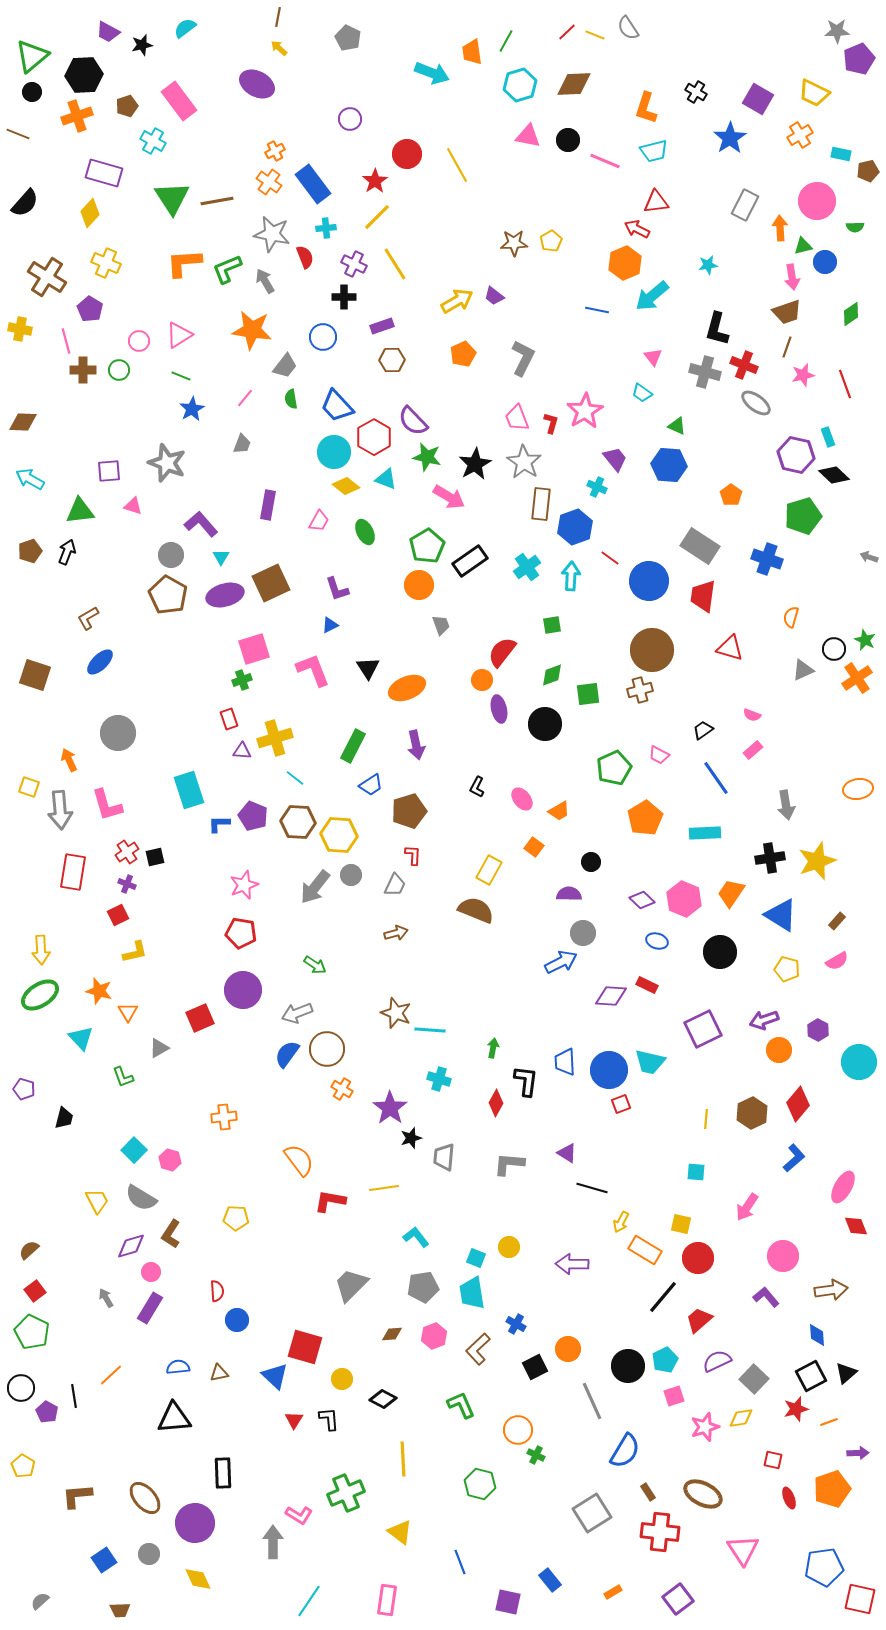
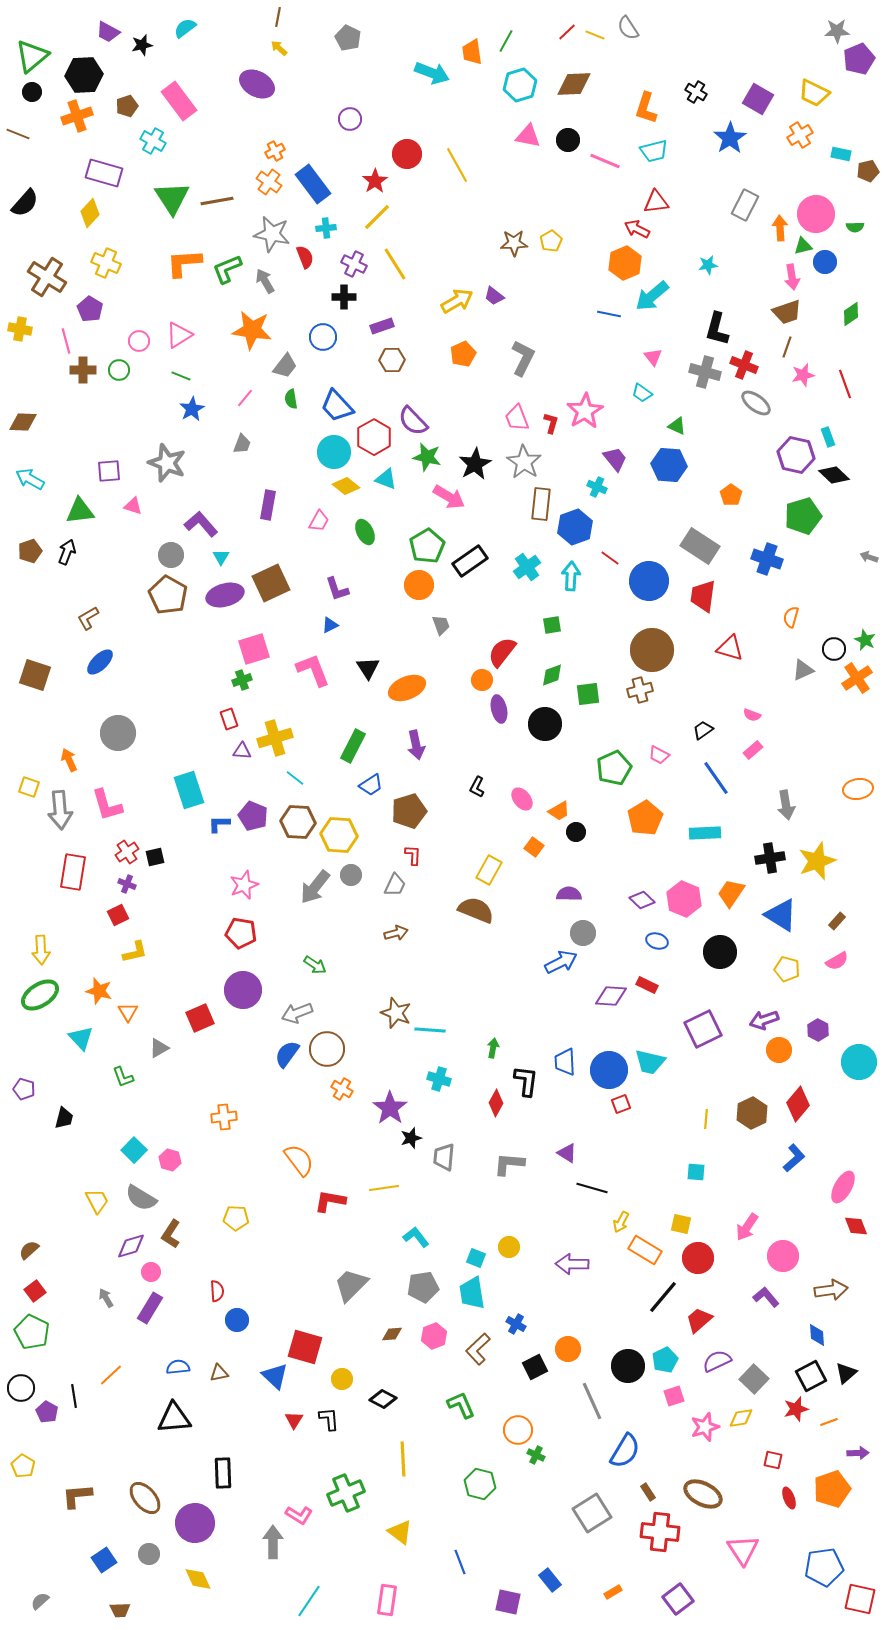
pink circle at (817, 201): moved 1 px left, 13 px down
blue line at (597, 310): moved 12 px right, 4 px down
black circle at (591, 862): moved 15 px left, 30 px up
pink arrow at (747, 1207): moved 20 px down
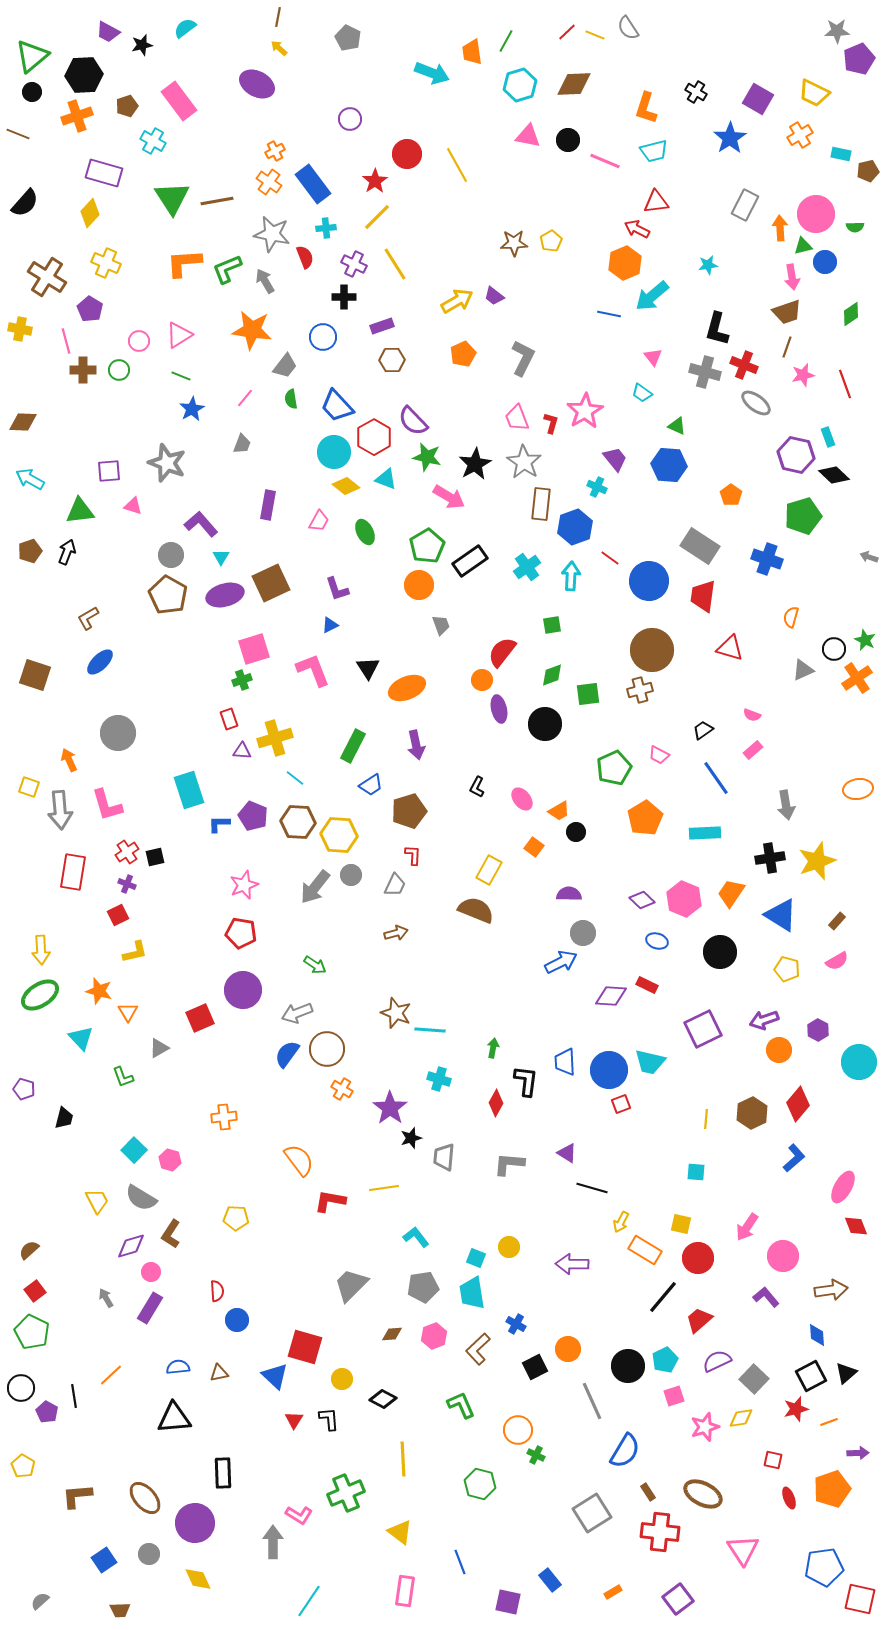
pink rectangle at (387, 1600): moved 18 px right, 9 px up
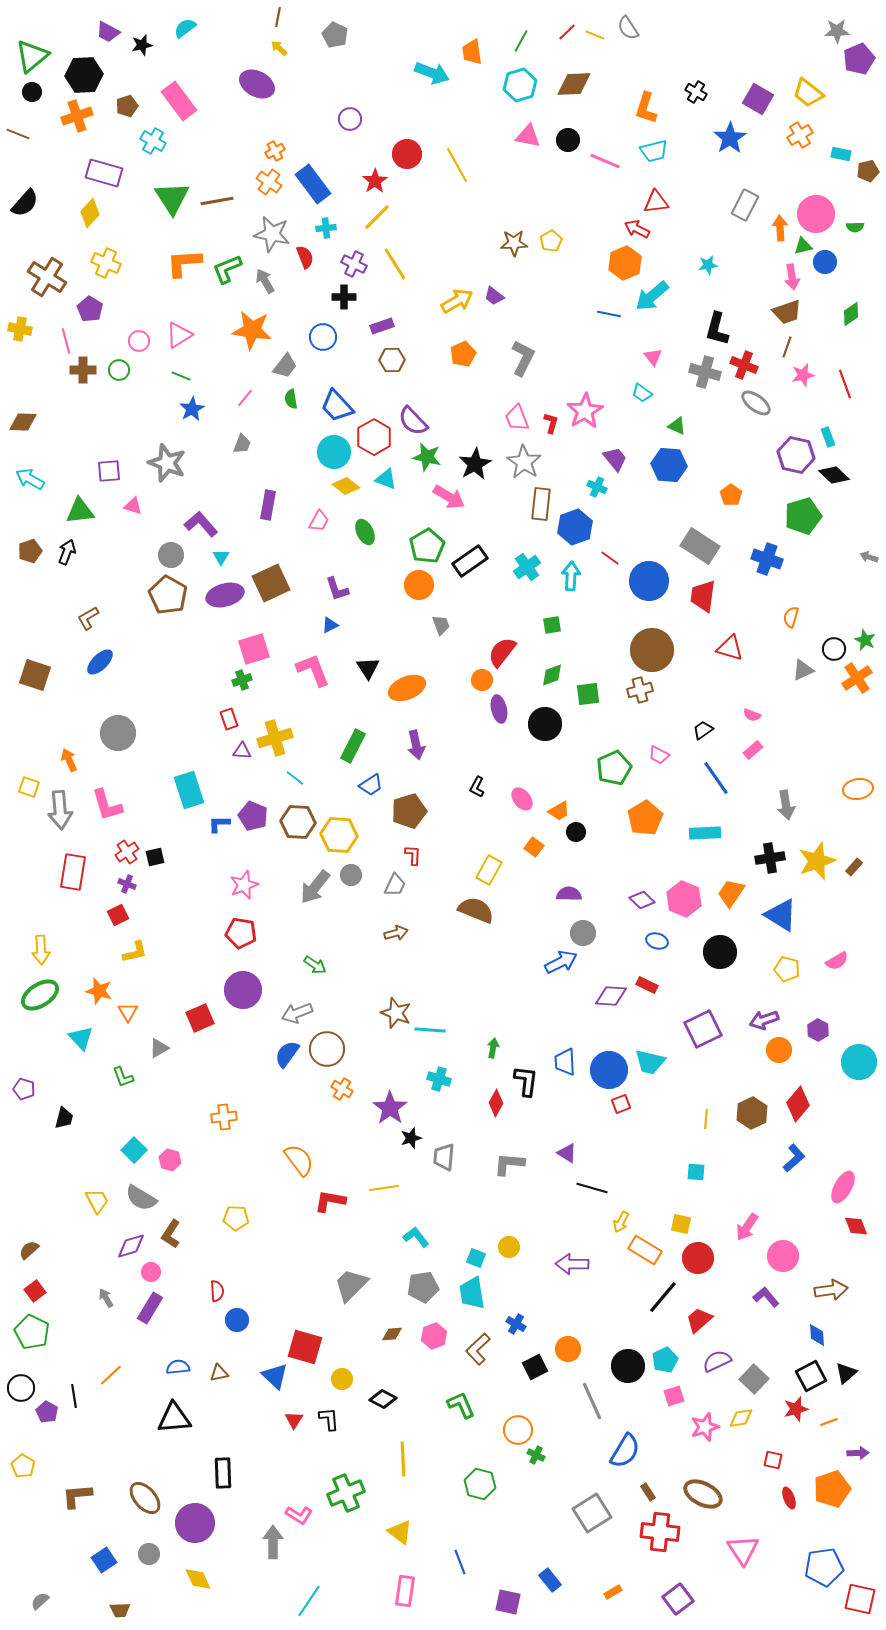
gray pentagon at (348, 38): moved 13 px left, 3 px up
green line at (506, 41): moved 15 px right
yellow trapezoid at (814, 93): moved 6 px left; rotated 12 degrees clockwise
brown rectangle at (837, 921): moved 17 px right, 54 px up
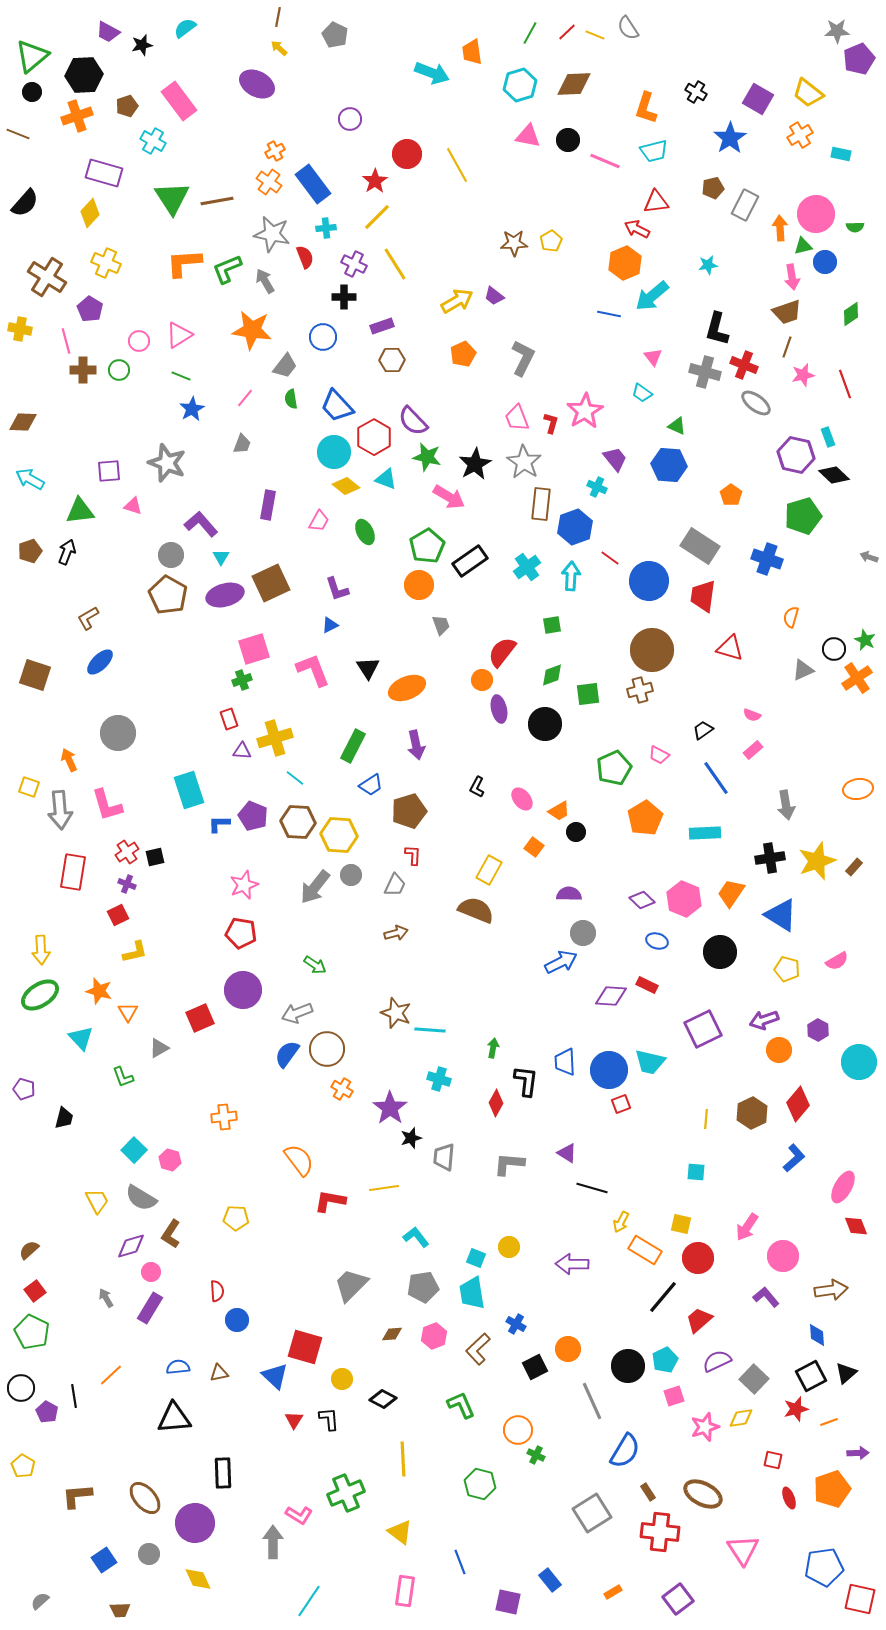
green line at (521, 41): moved 9 px right, 8 px up
brown pentagon at (868, 171): moved 155 px left, 17 px down
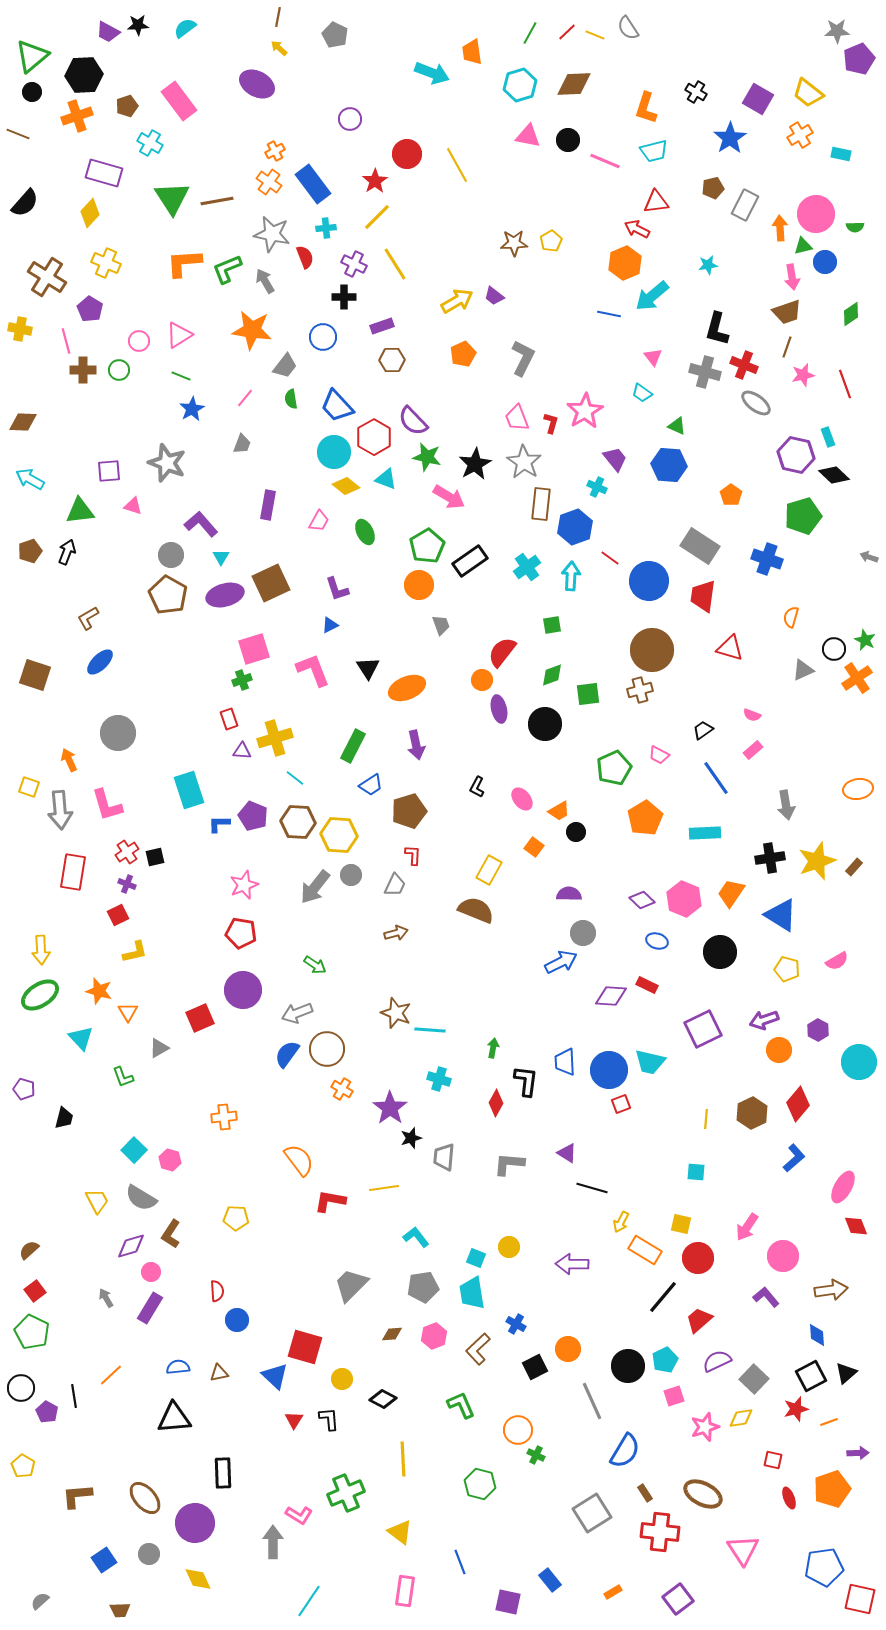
black star at (142, 45): moved 4 px left, 20 px up; rotated 10 degrees clockwise
cyan cross at (153, 141): moved 3 px left, 2 px down
brown rectangle at (648, 1492): moved 3 px left, 1 px down
